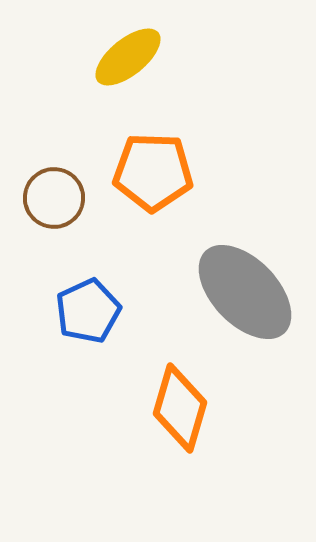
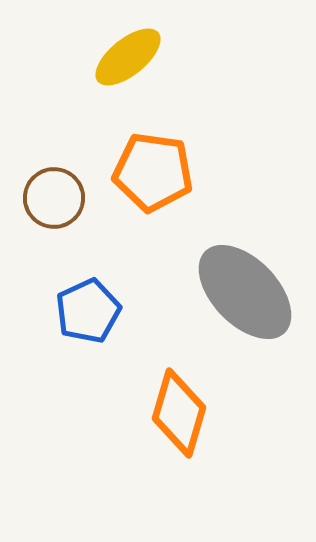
orange pentagon: rotated 6 degrees clockwise
orange diamond: moved 1 px left, 5 px down
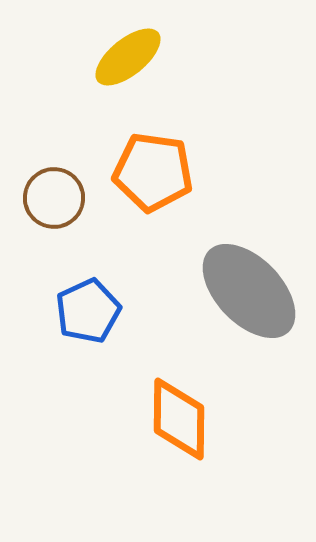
gray ellipse: moved 4 px right, 1 px up
orange diamond: moved 6 px down; rotated 16 degrees counterclockwise
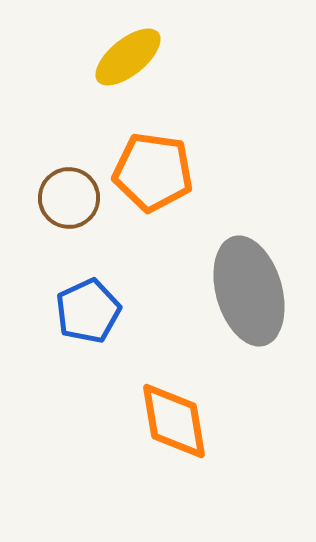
brown circle: moved 15 px right
gray ellipse: rotated 28 degrees clockwise
orange diamond: moved 5 px left, 2 px down; rotated 10 degrees counterclockwise
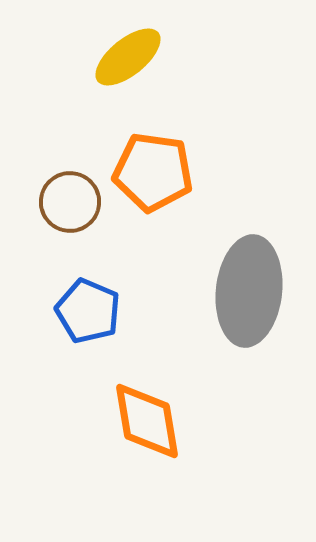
brown circle: moved 1 px right, 4 px down
gray ellipse: rotated 22 degrees clockwise
blue pentagon: rotated 24 degrees counterclockwise
orange diamond: moved 27 px left
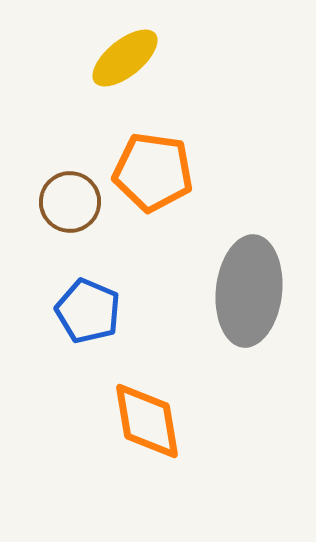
yellow ellipse: moved 3 px left, 1 px down
